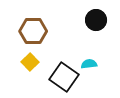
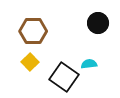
black circle: moved 2 px right, 3 px down
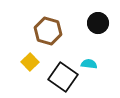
brown hexagon: moved 15 px right; rotated 16 degrees clockwise
cyan semicircle: rotated 14 degrees clockwise
black square: moved 1 px left
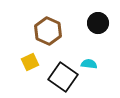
brown hexagon: rotated 8 degrees clockwise
yellow square: rotated 18 degrees clockwise
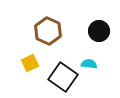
black circle: moved 1 px right, 8 px down
yellow square: moved 1 px down
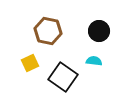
brown hexagon: rotated 12 degrees counterclockwise
cyan semicircle: moved 5 px right, 3 px up
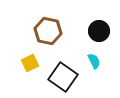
cyan semicircle: rotated 56 degrees clockwise
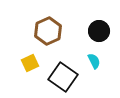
brown hexagon: rotated 24 degrees clockwise
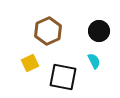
black square: rotated 24 degrees counterclockwise
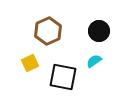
cyan semicircle: rotated 98 degrees counterclockwise
